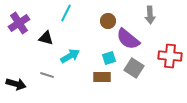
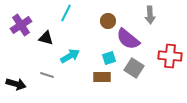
purple cross: moved 2 px right, 2 px down
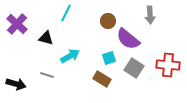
purple cross: moved 4 px left, 1 px up; rotated 15 degrees counterclockwise
red cross: moved 2 px left, 9 px down
brown rectangle: moved 2 px down; rotated 30 degrees clockwise
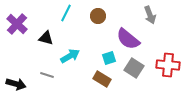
gray arrow: rotated 18 degrees counterclockwise
brown circle: moved 10 px left, 5 px up
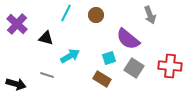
brown circle: moved 2 px left, 1 px up
red cross: moved 2 px right, 1 px down
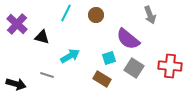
black triangle: moved 4 px left, 1 px up
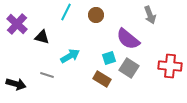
cyan line: moved 1 px up
gray square: moved 5 px left
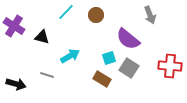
cyan line: rotated 18 degrees clockwise
purple cross: moved 3 px left, 2 px down; rotated 10 degrees counterclockwise
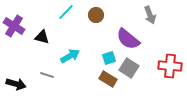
brown rectangle: moved 6 px right
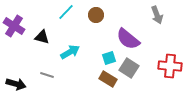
gray arrow: moved 7 px right
cyan arrow: moved 4 px up
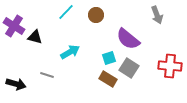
black triangle: moved 7 px left
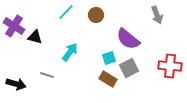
cyan arrow: rotated 24 degrees counterclockwise
gray square: rotated 30 degrees clockwise
